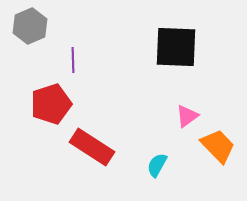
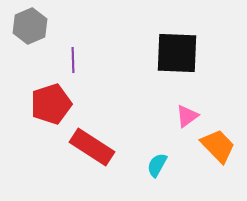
black square: moved 1 px right, 6 px down
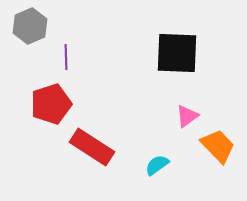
purple line: moved 7 px left, 3 px up
cyan semicircle: rotated 25 degrees clockwise
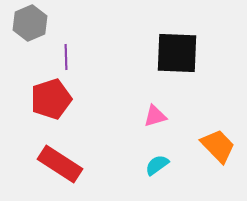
gray hexagon: moved 3 px up
red pentagon: moved 5 px up
pink triangle: moved 32 px left; rotated 20 degrees clockwise
red rectangle: moved 32 px left, 17 px down
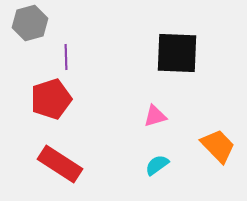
gray hexagon: rotated 8 degrees clockwise
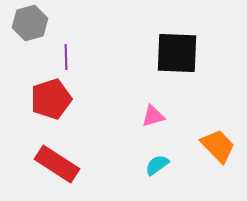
pink triangle: moved 2 px left
red rectangle: moved 3 px left
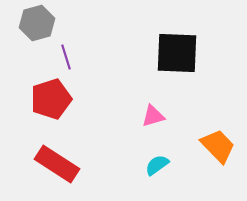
gray hexagon: moved 7 px right
purple line: rotated 15 degrees counterclockwise
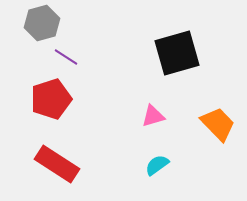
gray hexagon: moved 5 px right
black square: rotated 18 degrees counterclockwise
purple line: rotated 40 degrees counterclockwise
orange trapezoid: moved 22 px up
